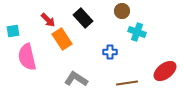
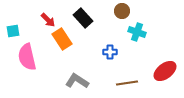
gray L-shape: moved 1 px right, 2 px down
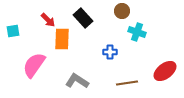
orange rectangle: rotated 35 degrees clockwise
pink semicircle: moved 7 px right, 8 px down; rotated 48 degrees clockwise
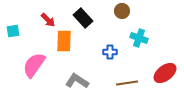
cyan cross: moved 2 px right, 6 px down
orange rectangle: moved 2 px right, 2 px down
red ellipse: moved 2 px down
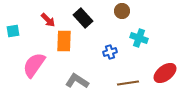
blue cross: rotated 16 degrees counterclockwise
brown line: moved 1 px right
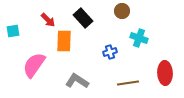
red ellipse: rotated 55 degrees counterclockwise
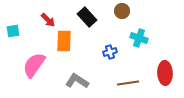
black rectangle: moved 4 px right, 1 px up
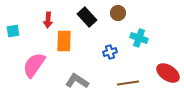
brown circle: moved 4 px left, 2 px down
red arrow: rotated 49 degrees clockwise
red ellipse: moved 3 px right; rotated 55 degrees counterclockwise
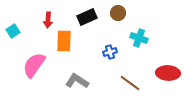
black rectangle: rotated 72 degrees counterclockwise
cyan square: rotated 24 degrees counterclockwise
red ellipse: rotated 30 degrees counterclockwise
brown line: moved 2 px right; rotated 45 degrees clockwise
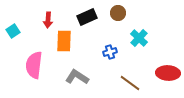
cyan cross: rotated 24 degrees clockwise
pink semicircle: rotated 28 degrees counterclockwise
gray L-shape: moved 4 px up
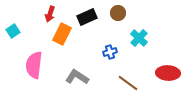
red arrow: moved 2 px right, 6 px up; rotated 14 degrees clockwise
orange rectangle: moved 2 px left, 7 px up; rotated 25 degrees clockwise
brown line: moved 2 px left
